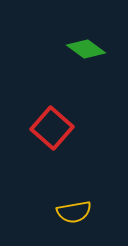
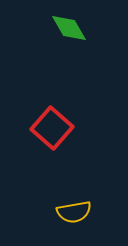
green diamond: moved 17 px left, 21 px up; rotated 24 degrees clockwise
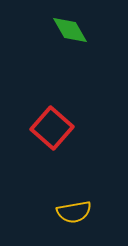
green diamond: moved 1 px right, 2 px down
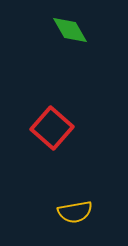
yellow semicircle: moved 1 px right
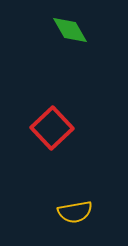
red square: rotated 6 degrees clockwise
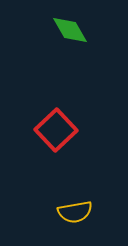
red square: moved 4 px right, 2 px down
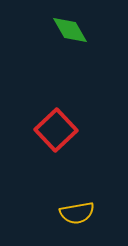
yellow semicircle: moved 2 px right, 1 px down
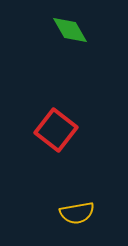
red square: rotated 9 degrees counterclockwise
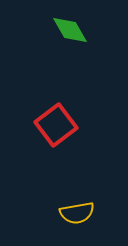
red square: moved 5 px up; rotated 15 degrees clockwise
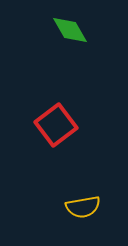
yellow semicircle: moved 6 px right, 6 px up
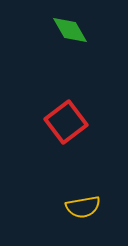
red square: moved 10 px right, 3 px up
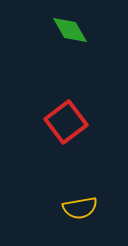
yellow semicircle: moved 3 px left, 1 px down
